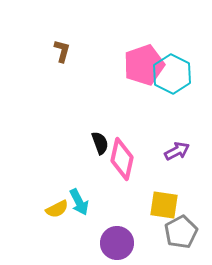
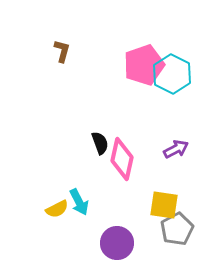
purple arrow: moved 1 px left, 2 px up
gray pentagon: moved 4 px left, 3 px up
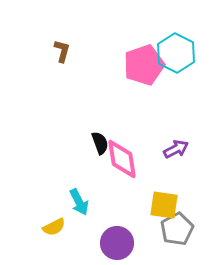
cyan hexagon: moved 4 px right, 21 px up
pink diamond: rotated 21 degrees counterclockwise
yellow semicircle: moved 3 px left, 18 px down
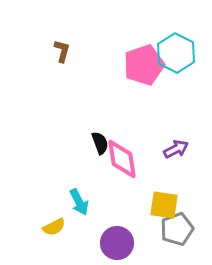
gray pentagon: rotated 8 degrees clockwise
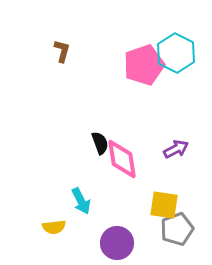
cyan arrow: moved 2 px right, 1 px up
yellow semicircle: rotated 20 degrees clockwise
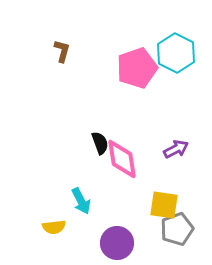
pink pentagon: moved 7 px left, 3 px down
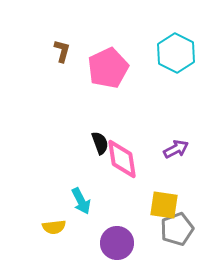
pink pentagon: moved 29 px left; rotated 6 degrees counterclockwise
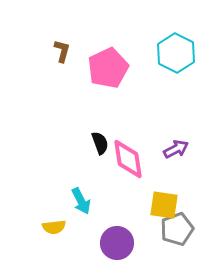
pink diamond: moved 6 px right
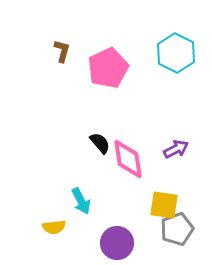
black semicircle: rotated 20 degrees counterclockwise
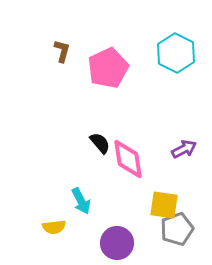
purple arrow: moved 8 px right
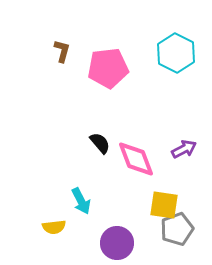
pink pentagon: rotated 18 degrees clockwise
pink diamond: moved 8 px right; rotated 12 degrees counterclockwise
